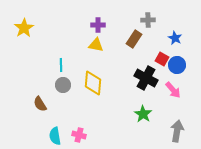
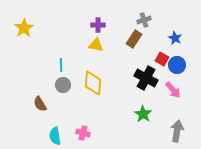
gray cross: moved 4 px left; rotated 16 degrees counterclockwise
pink cross: moved 4 px right, 2 px up
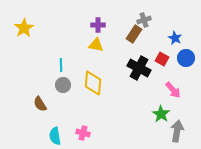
brown rectangle: moved 5 px up
blue circle: moved 9 px right, 7 px up
black cross: moved 7 px left, 10 px up
green star: moved 18 px right
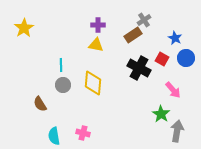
gray cross: rotated 16 degrees counterclockwise
brown rectangle: moved 1 px left, 1 px down; rotated 24 degrees clockwise
cyan semicircle: moved 1 px left
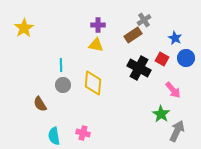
gray arrow: rotated 15 degrees clockwise
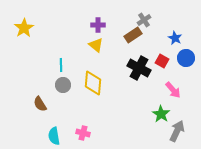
yellow triangle: rotated 28 degrees clockwise
red square: moved 2 px down
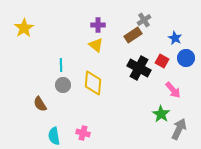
gray arrow: moved 2 px right, 2 px up
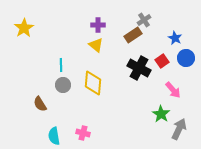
red square: rotated 24 degrees clockwise
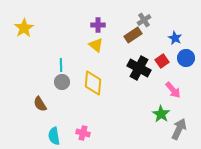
gray circle: moved 1 px left, 3 px up
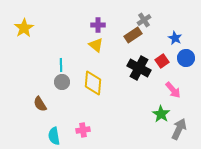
pink cross: moved 3 px up; rotated 24 degrees counterclockwise
